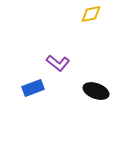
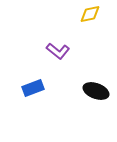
yellow diamond: moved 1 px left
purple L-shape: moved 12 px up
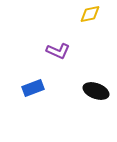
purple L-shape: rotated 15 degrees counterclockwise
